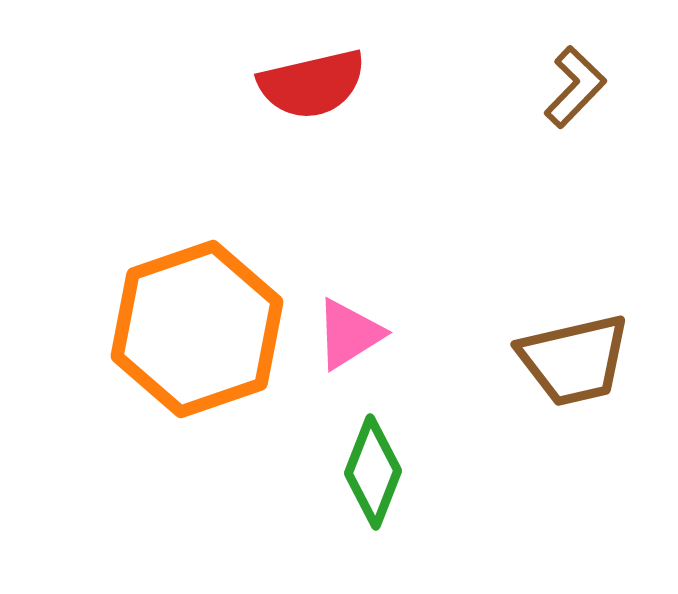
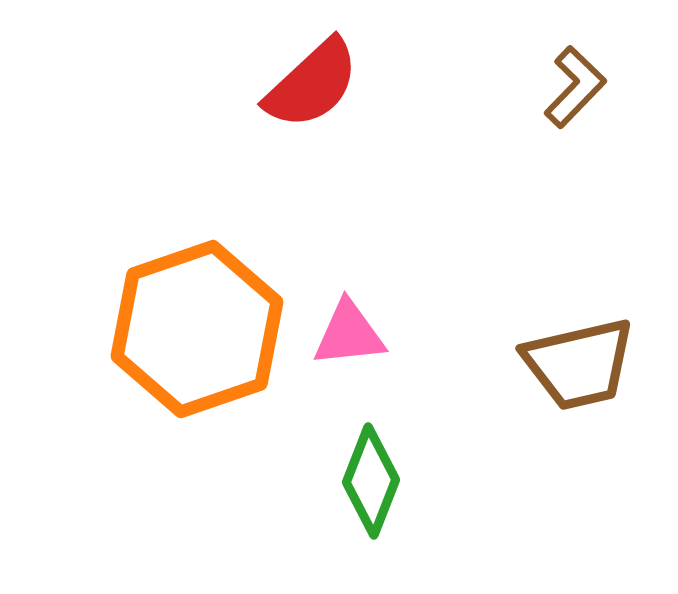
red semicircle: rotated 30 degrees counterclockwise
pink triangle: rotated 26 degrees clockwise
brown trapezoid: moved 5 px right, 4 px down
green diamond: moved 2 px left, 9 px down
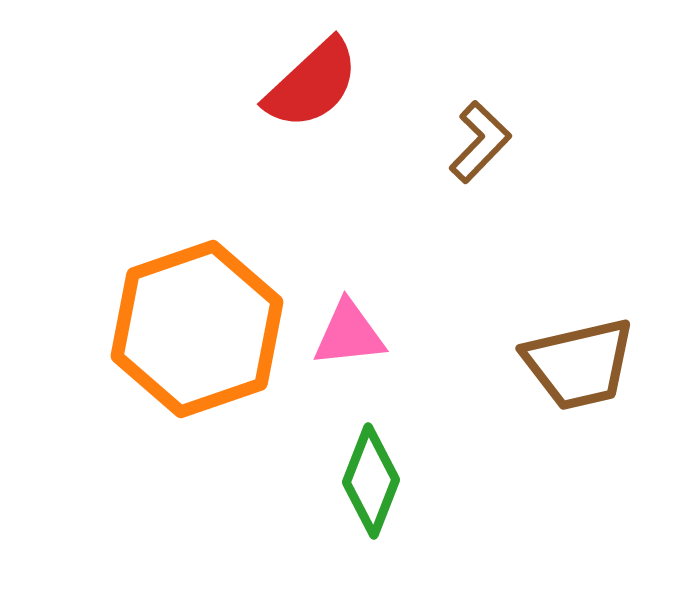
brown L-shape: moved 95 px left, 55 px down
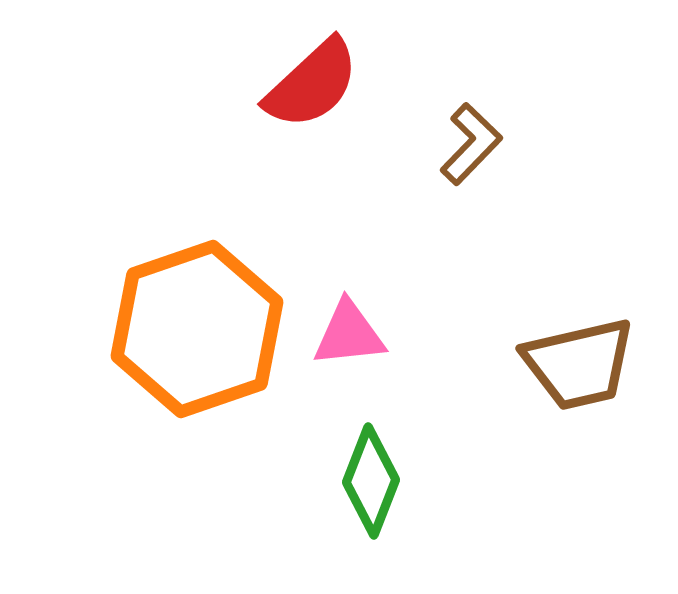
brown L-shape: moved 9 px left, 2 px down
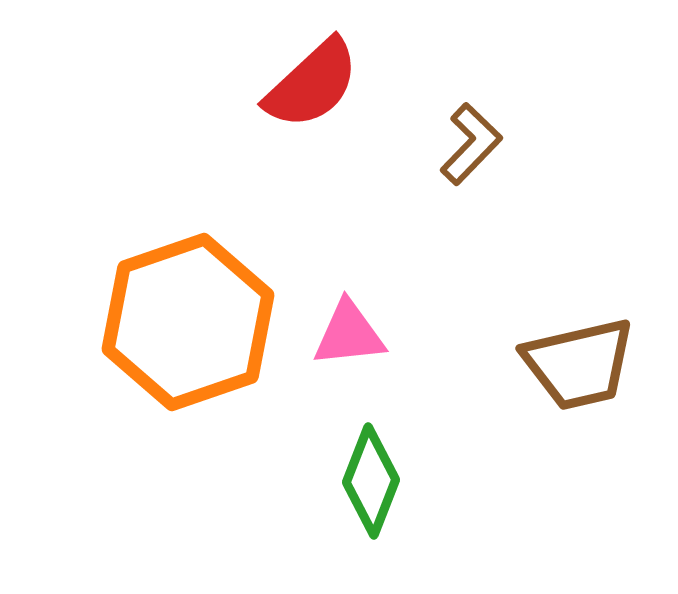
orange hexagon: moved 9 px left, 7 px up
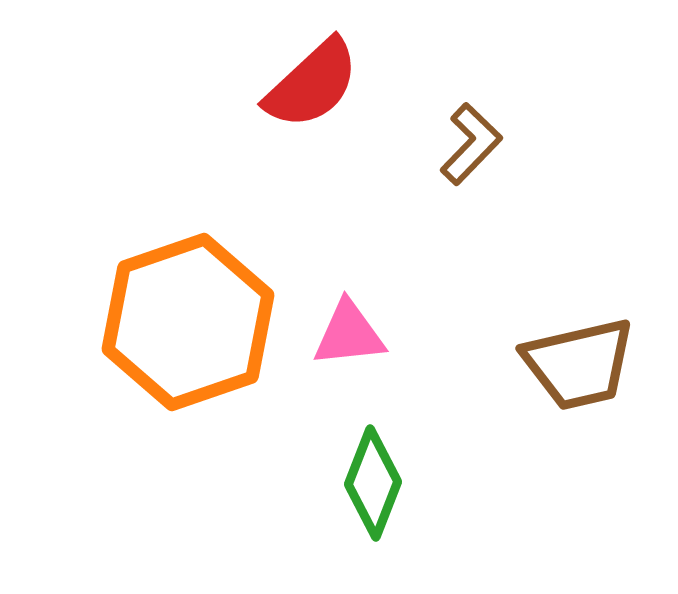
green diamond: moved 2 px right, 2 px down
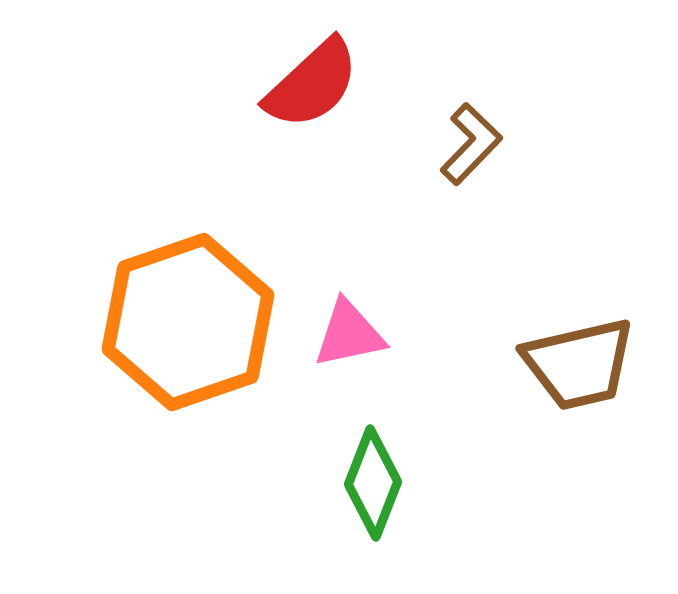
pink triangle: rotated 6 degrees counterclockwise
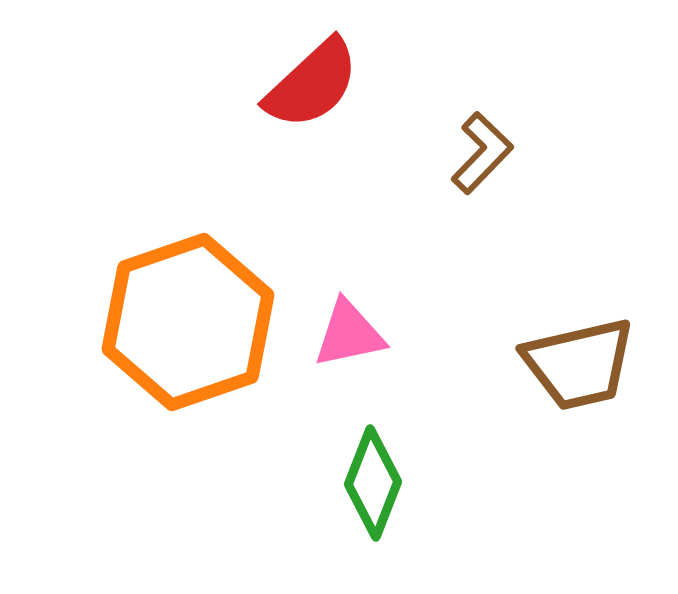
brown L-shape: moved 11 px right, 9 px down
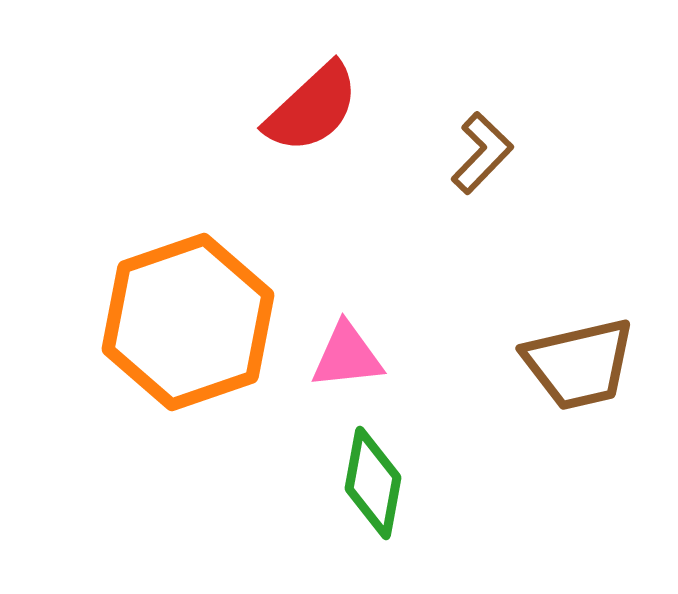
red semicircle: moved 24 px down
pink triangle: moved 2 px left, 22 px down; rotated 6 degrees clockwise
green diamond: rotated 11 degrees counterclockwise
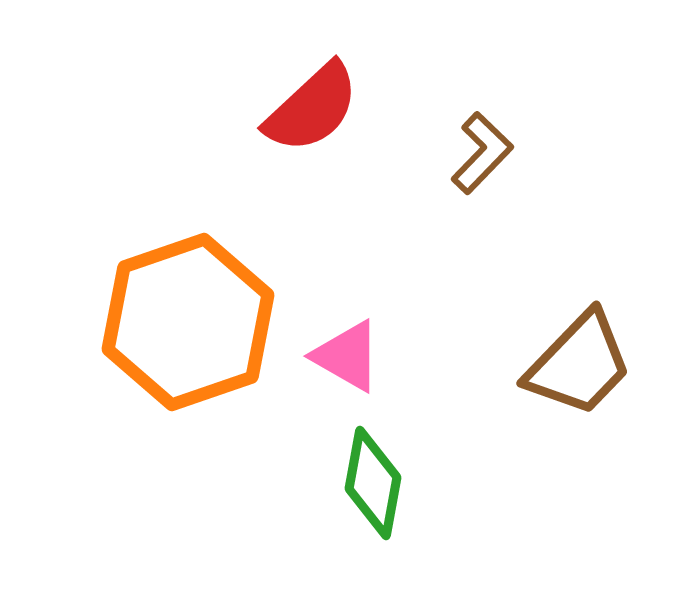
pink triangle: rotated 36 degrees clockwise
brown trapezoid: rotated 33 degrees counterclockwise
